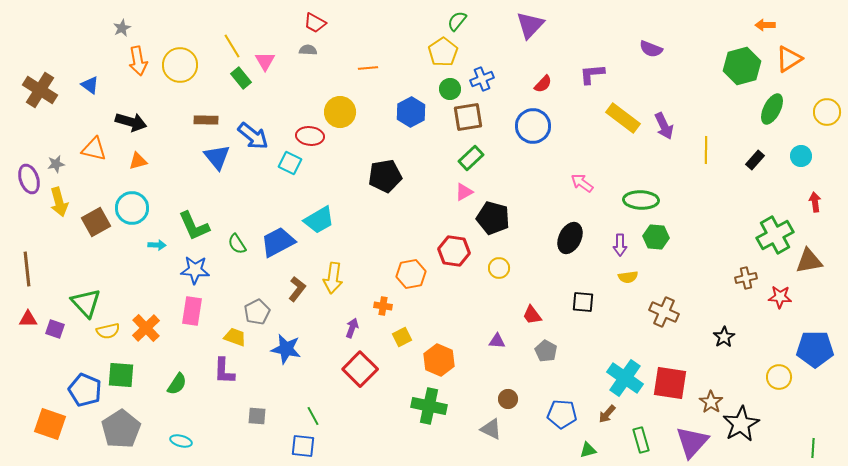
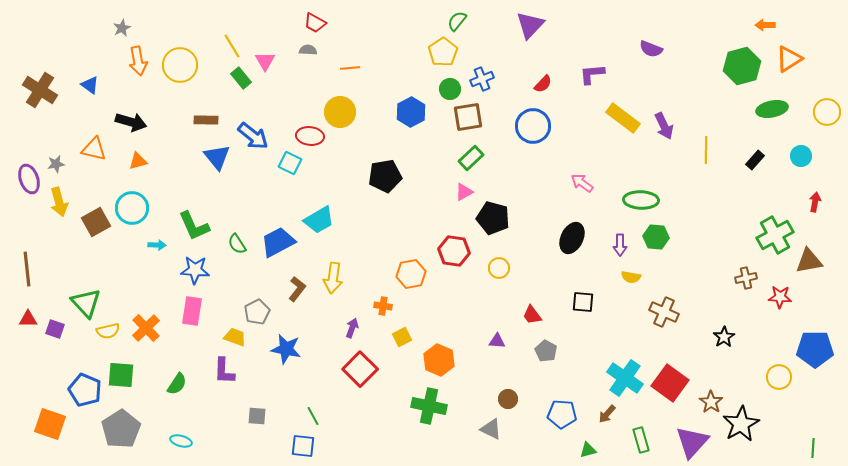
orange line at (368, 68): moved 18 px left
green ellipse at (772, 109): rotated 52 degrees clockwise
red arrow at (815, 202): rotated 18 degrees clockwise
black ellipse at (570, 238): moved 2 px right
yellow semicircle at (628, 277): moved 3 px right; rotated 18 degrees clockwise
red square at (670, 383): rotated 27 degrees clockwise
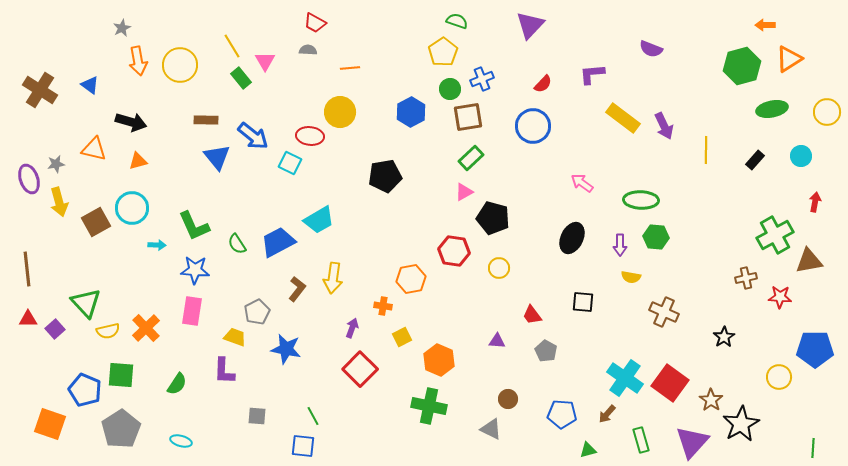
green semicircle at (457, 21): rotated 70 degrees clockwise
orange hexagon at (411, 274): moved 5 px down
purple square at (55, 329): rotated 30 degrees clockwise
brown star at (711, 402): moved 2 px up
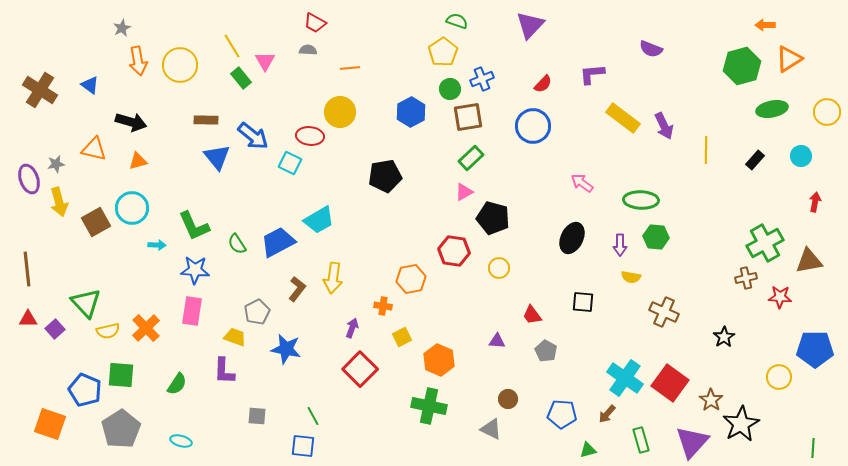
green cross at (775, 235): moved 10 px left, 8 px down
